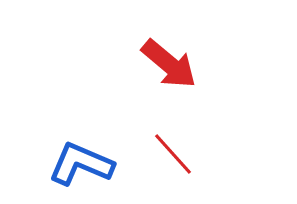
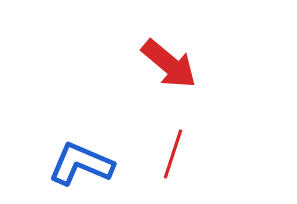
red line: rotated 60 degrees clockwise
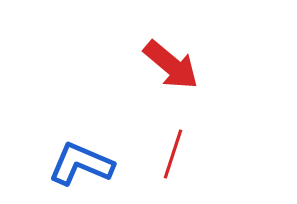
red arrow: moved 2 px right, 1 px down
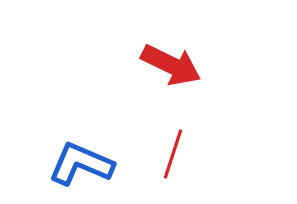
red arrow: rotated 14 degrees counterclockwise
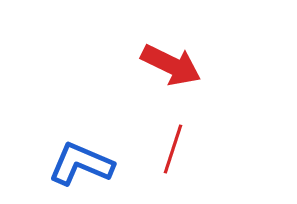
red line: moved 5 px up
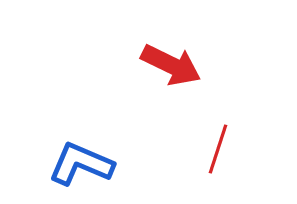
red line: moved 45 px right
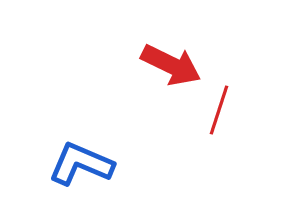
red line: moved 1 px right, 39 px up
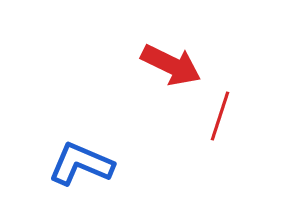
red line: moved 1 px right, 6 px down
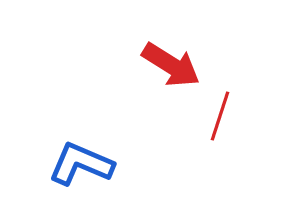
red arrow: rotated 6 degrees clockwise
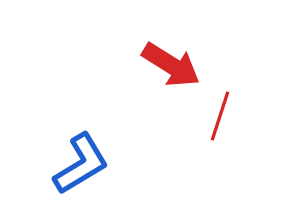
blue L-shape: rotated 126 degrees clockwise
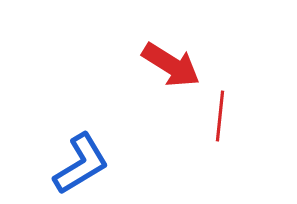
red line: rotated 12 degrees counterclockwise
